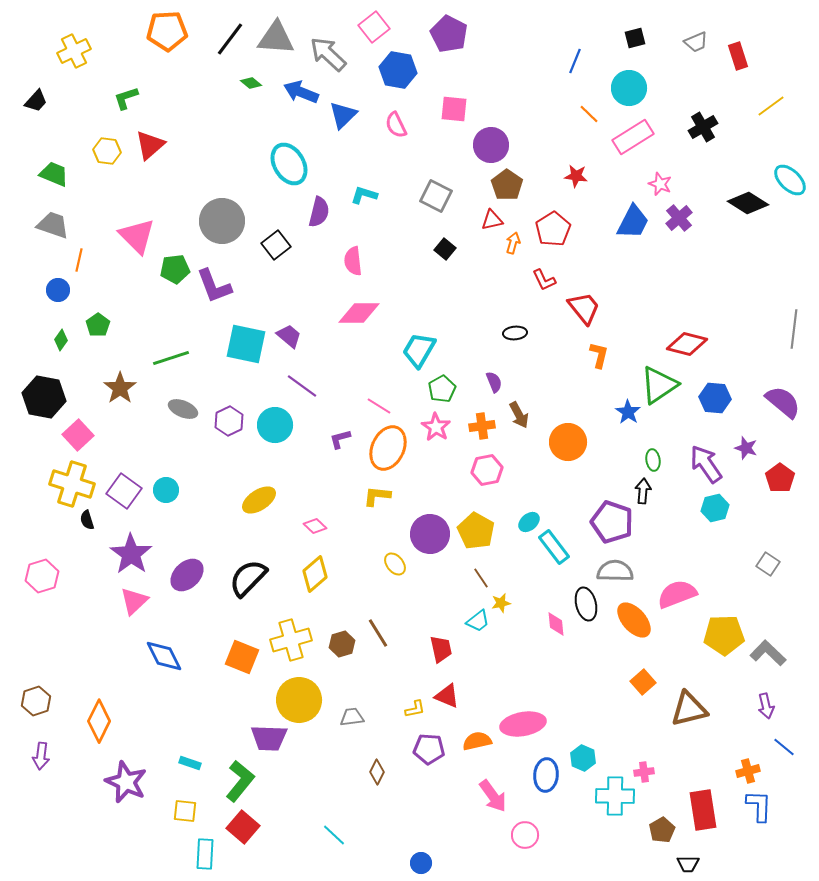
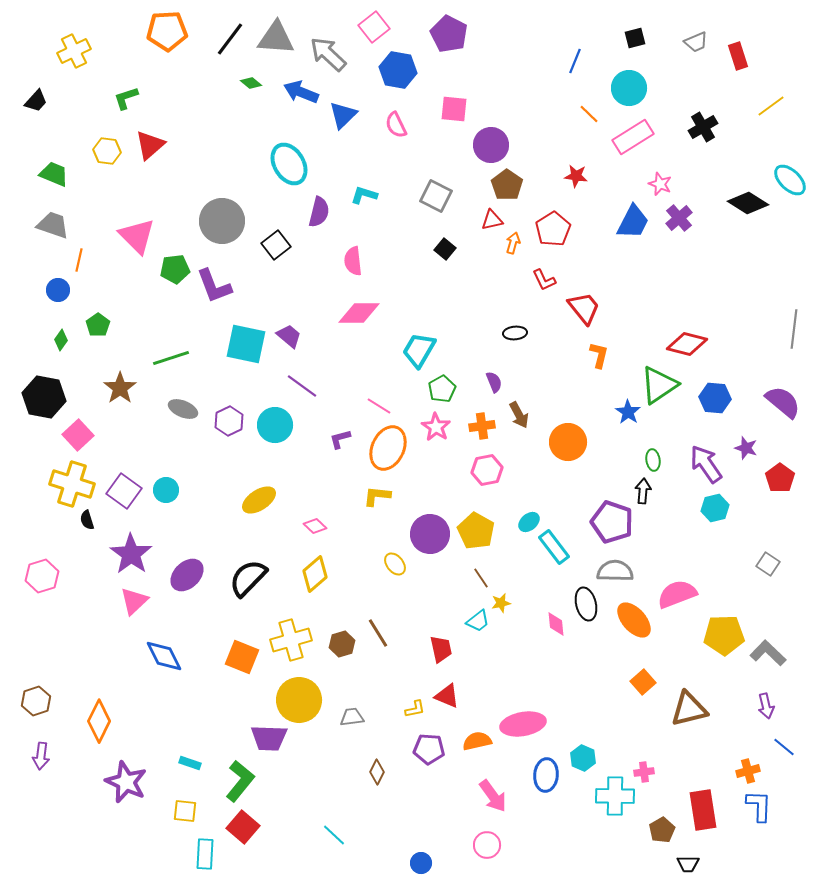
pink circle at (525, 835): moved 38 px left, 10 px down
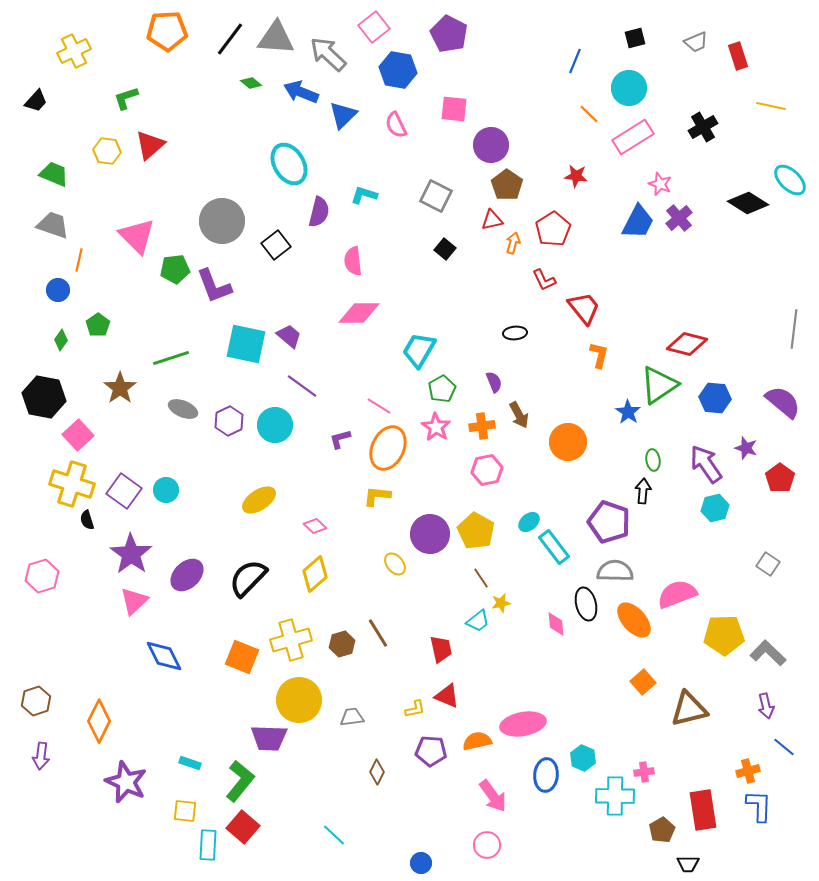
yellow line at (771, 106): rotated 48 degrees clockwise
blue trapezoid at (633, 222): moved 5 px right
purple pentagon at (612, 522): moved 3 px left
purple pentagon at (429, 749): moved 2 px right, 2 px down
cyan rectangle at (205, 854): moved 3 px right, 9 px up
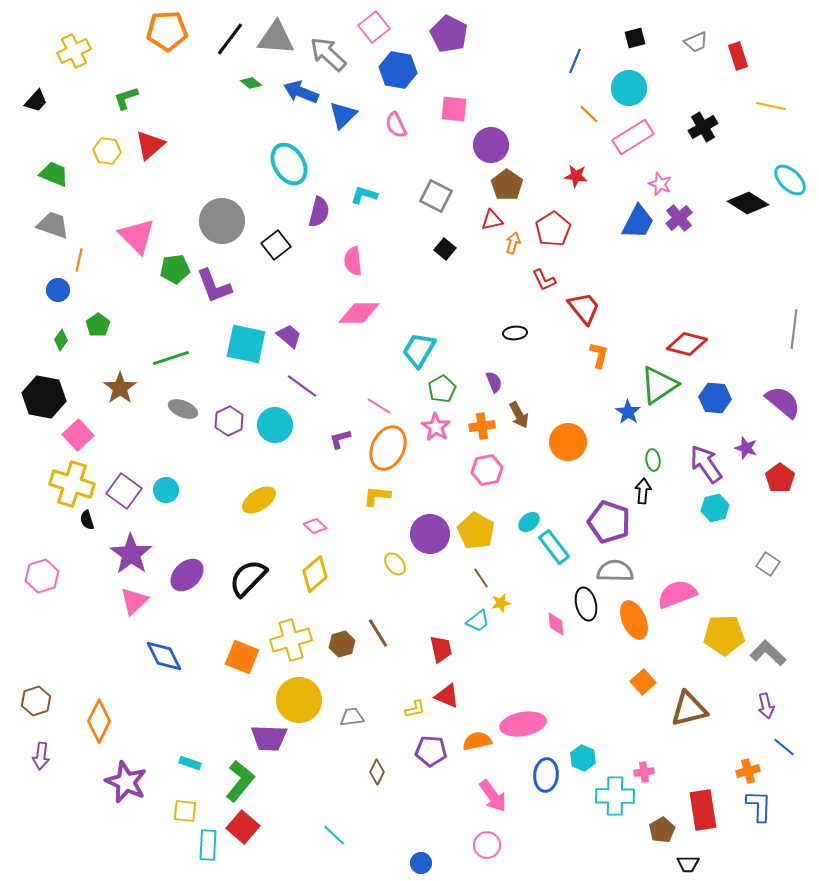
orange ellipse at (634, 620): rotated 18 degrees clockwise
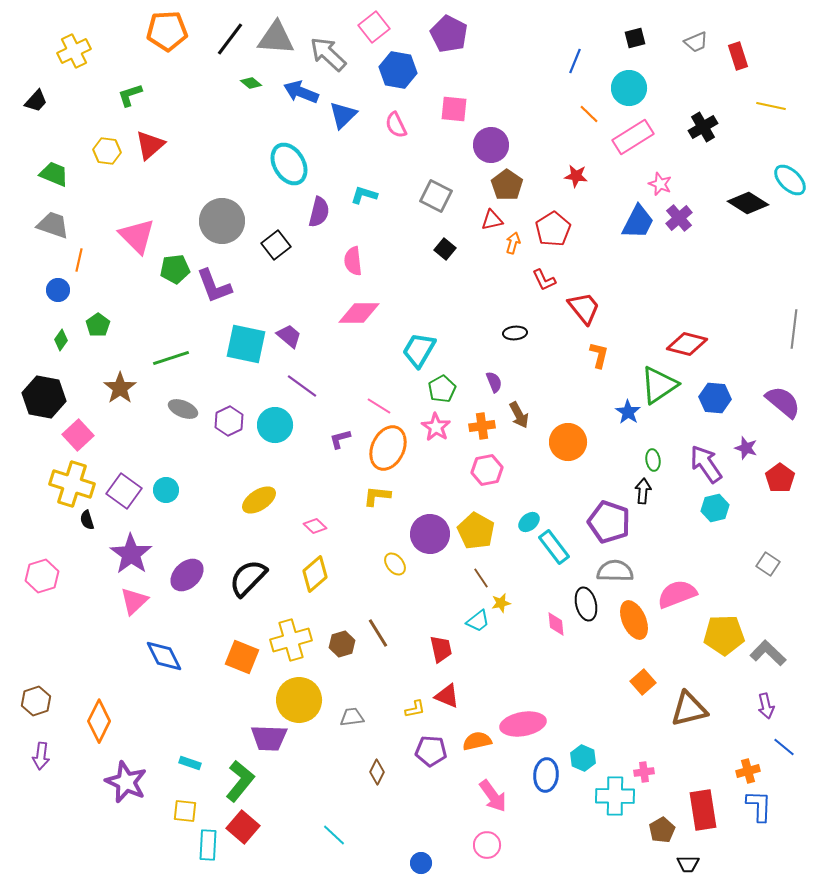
green L-shape at (126, 98): moved 4 px right, 3 px up
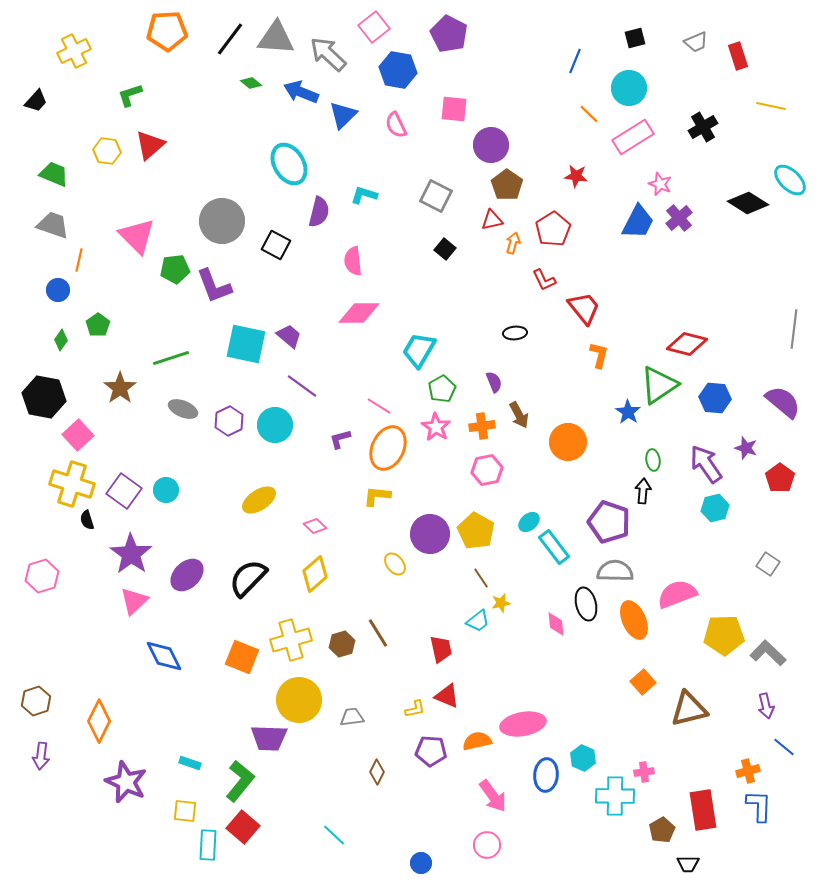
black square at (276, 245): rotated 24 degrees counterclockwise
